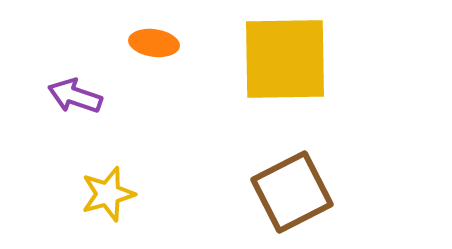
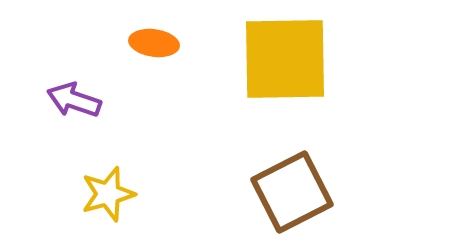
purple arrow: moved 1 px left, 4 px down
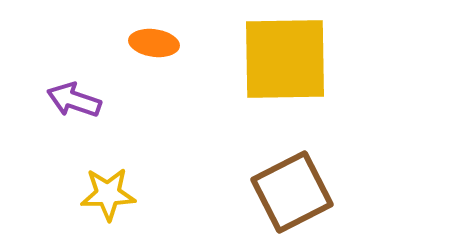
yellow star: rotated 14 degrees clockwise
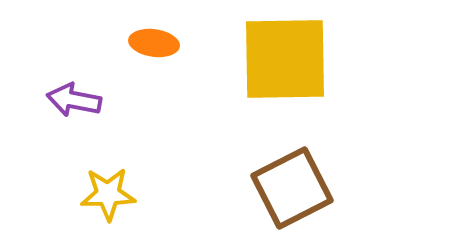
purple arrow: rotated 8 degrees counterclockwise
brown square: moved 4 px up
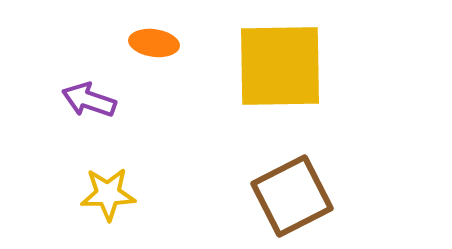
yellow square: moved 5 px left, 7 px down
purple arrow: moved 15 px right; rotated 8 degrees clockwise
brown square: moved 8 px down
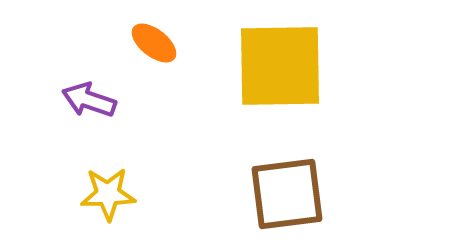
orange ellipse: rotated 30 degrees clockwise
brown square: moved 5 px left, 2 px up; rotated 20 degrees clockwise
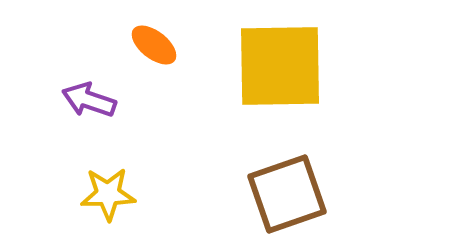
orange ellipse: moved 2 px down
brown square: rotated 12 degrees counterclockwise
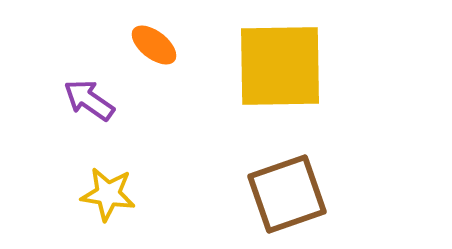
purple arrow: rotated 16 degrees clockwise
yellow star: rotated 10 degrees clockwise
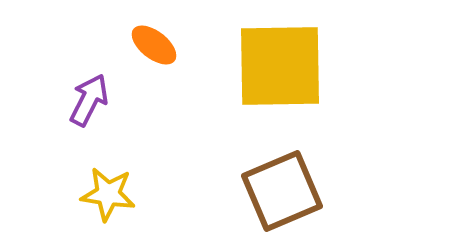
purple arrow: rotated 82 degrees clockwise
brown square: moved 5 px left, 3 px up; rotated 4 degrees counterclockwise
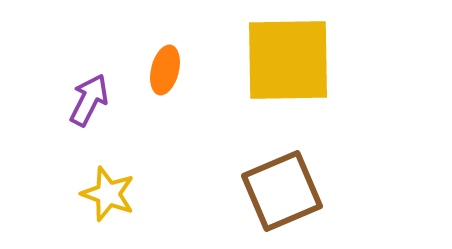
orange ellipse: moved 11 px right, 25 px down; rotated 66 degrees clockwise
yellow square: moved 8 px right, 6 px up
yellow star: rotated 12 degrees clockwise
